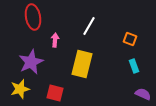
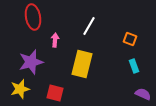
purple star: rotated 10 degrees clockwise
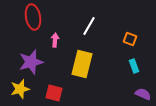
red square: moved 1 px left
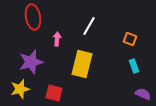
pink arrow: moved 2 px right, 1 px up
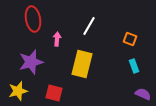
red ellipse: moved 2 px down
yellow star: moved 2 px left, 2 px down
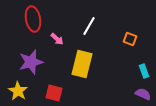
pink arrow: rotated 128 degrees clockwise
cyan rectangle: moved 10 px right, 5 px down
yellow star: rotated 24 degrees counterclockwise
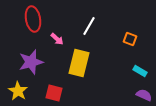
yellow rectangle: moved 3 px left, 1 px up
cyan rectangle: moved 4 px left; rotated 40 degrees counterclockwise
purple semicircle: moved 1 px right, 1 px down
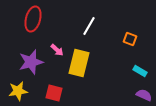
red ellipse: rotated 25 degrees clockwise
pink arrow: moved 11 px down
yellow star: rotated 30 degrees clockwise
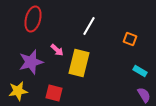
purple semicircle: rotated 35 degrees clockwise
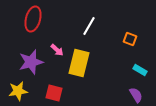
cyan rectangle: moved 1 px up
purple semicircle: moved 8 px left
